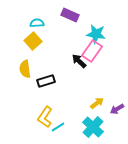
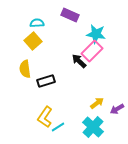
pink rectangle: rotated 10 degrees clockwise
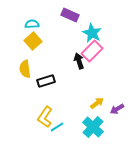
cyan semicircle: moved 5 px left, 1 px down
cyan star: moved 4 px left, 1 px up; rotated 18 degrees clockwise
black arrow: rotated 28 degrees clockwise
cyan line: moved 1 px left
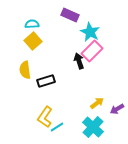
cyan star: moved 2 px left, 1 px up
yellow semicircle: moved 1 px down
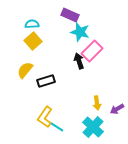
cyan star: moved 10 px left; rotated 12 degrees counterclockwise
yellow semicircle: rotated 48 degrees clockwise
yellow arrow: rotated 120 degrees clockwise
cyan line: rotated 64 degrees clockwise
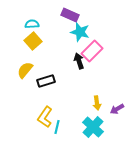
cyan line: rotated 72 degrees clockwise
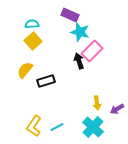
yellow L-shape: moved 11 px left, 9 px down
cyan line: rotated 48 degrees clockwise
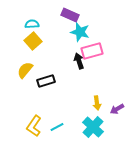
pink rectangle: rotated 30 degrees clockwise
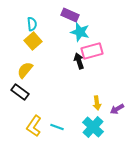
cyan semicircle: rotated 88 degrees clockwise
black rectangle: moved 26 px left, 11 px down; rotated 54 degrees clockwise
cyan line: rotated 48 degrees clockwise
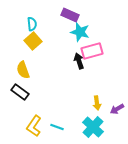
yellow semicircle: moved 2 px left; rotated 60 degrees counterclockwise
